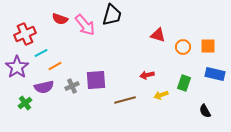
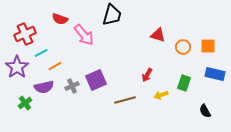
pink arrow: moved 1 px left, 10 px down
red arrow: rotated 48 degrees counterclockwise
purple square: rotated 20 degrees counterclockwise
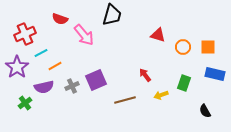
orange square: moved 1 px down
red arrow: moved 2 px left; rotated 112 degrees clockwise
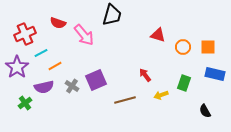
red semicircle: moved 2 px left, 4 px down
gray cross: rotated 32 degrees counterclockwise
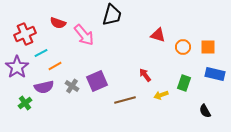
purple square: moved 1 px right, 1 px down
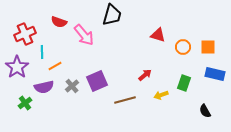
red semicircle: moved 1 px right, 1 px up
cyan line: moved 1 px right, 1 px up; rotated 64 degrees counterclockwise
red arrow: rotated 88 degrees clockwise
gray cross: rotated 16 degrees clockwise
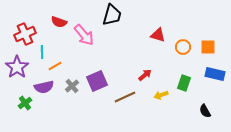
brown line: moved 3 px up; rotated 10 degrees counterclockwise
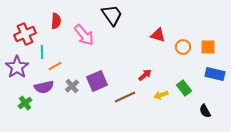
black trapezoid: rotated 50 degrees counterclockwise
red semicircle: moved 3 px left, 1 px up; rotated 105 degrees counterclockwise
green rectangle: moved 5 px down; rotated 56 degrees counterclockwise
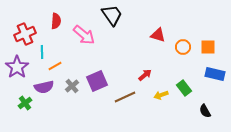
pink arrow: rotated 10 degrees counterclockwise
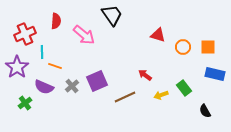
orange line: rotated 48 degrees clockwise
red arrow: rotated 104 degrees counterclockwise
purple semicircle: rotated 36 degrees clockwise
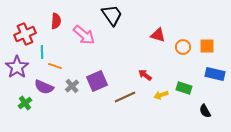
orange square: moved 1 px left, 1 px up
green rectangle: rotated 35 degrees counterclockwise
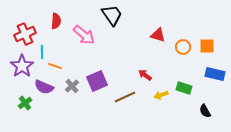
purple star: moved 5 px right, 1 px up
